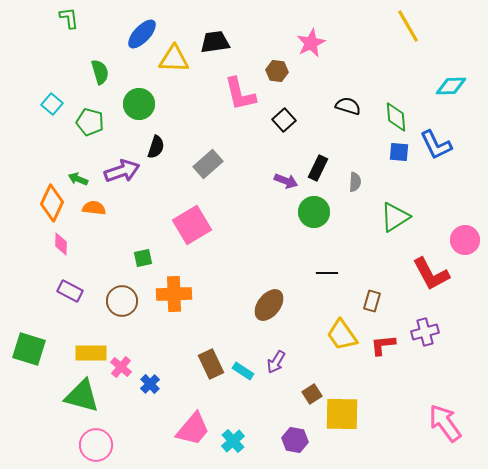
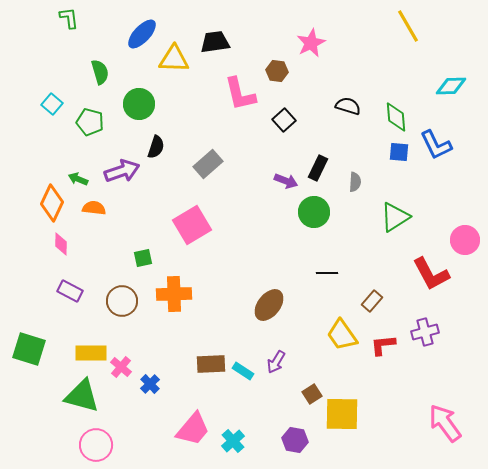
brown rectangle at (372, 301): rotated 25 degrees clockwise
brown rectangle at (211, 364): rotated 68 degrees counterclockwise
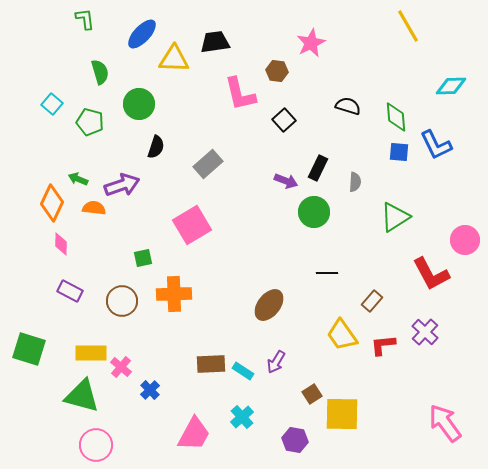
green L-shape at (69, 18): moved 16 px right, 1 px down
purple arrow at (122, 171): moved 14 px down
purple cross at (425, 332): rotated 32 degrees counterclockwise
blue cross at (150, 384): moved 6 px down
pink trapezoid at (193, 429): moved 1 px right, 5 px down; rotated 12 degrees counterclockwise
cyan cross at (233, 441): moved 9 px right, 24 px up
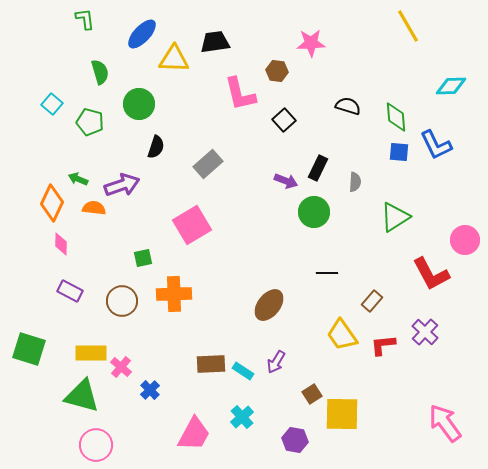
pink star at (311, 43): rotated 24 degrees clockwise
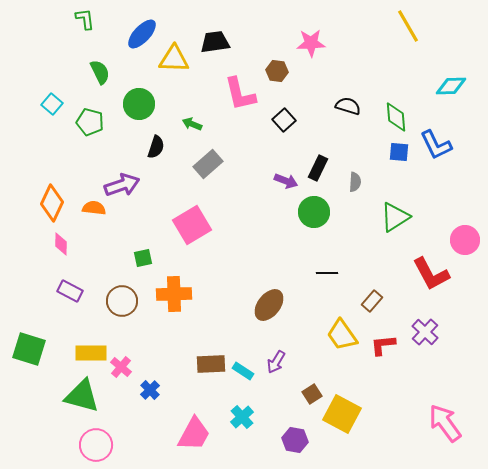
green semicircle at (100, 72): rotated 10 degrees counterclockwise
green arrow at (78, 179): moved 114 px right, 55 px up
yellow square at (342, 414): rotated 27 degrees clockwise
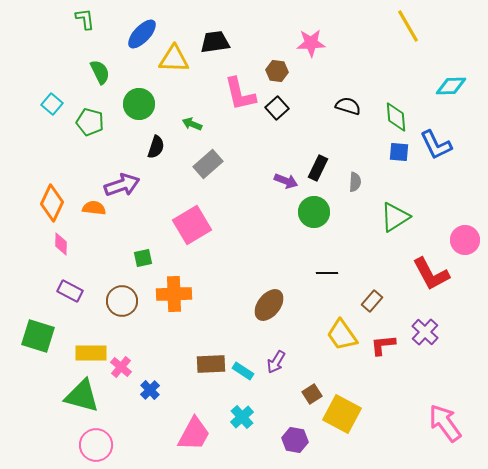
black square at (284, 120): moved 7 px left, 12 px up
green square at (29, 349): moved 9 px right, 13 px up
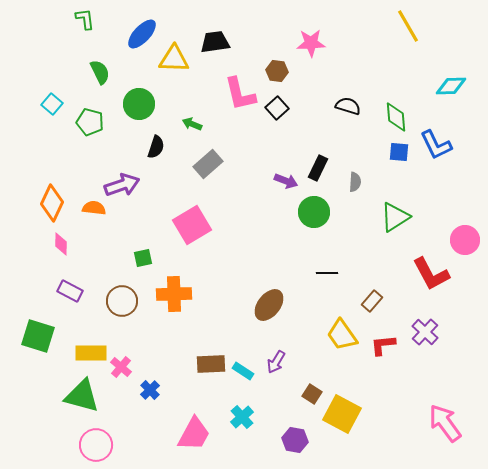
brown square at (312, 394): rotated 24 degrees counterclockwise
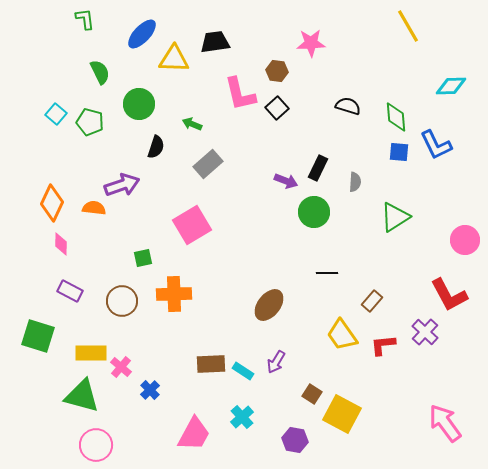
cyan square at (52, 104): moved 4 px right, 10 px down
red L-shape at (431, 274): moved 18 px right, 21 px down
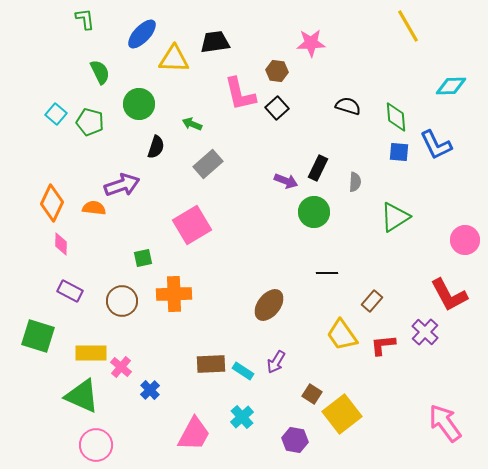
green triangle at (82, 396): rotated 9 degrees clockwise
yellow square at (342, 414): rotated 24 degrees clockwise
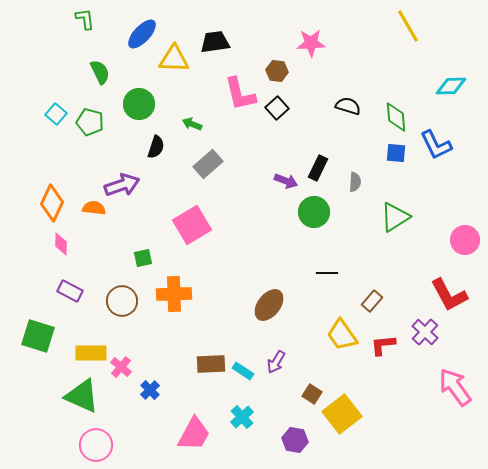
blue square at (399, 152): moved 3 px left, 1 px down
pink arrow at (445, 423): moved 10 px right, 36 px up
